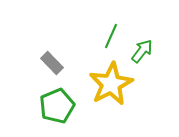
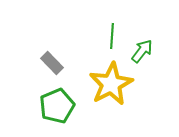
green line: moved 1 px right; rotated 20 degrees counterclockwise
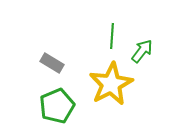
gray rectangle: rotated 15 degrees counterclockwise
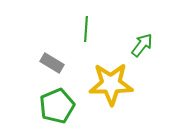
green line: moved 26 px left, 7 px up
green arrow: moved 6 px up
yellow star: rotated 27 degrees clockwise
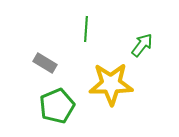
gray rectangle: moved 7 px left
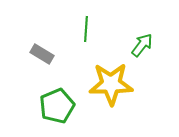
gray rectangle: moved 3 px left, 9 px up
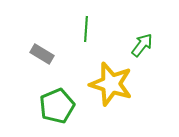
yellow star: rotated 18 degrees clockwise
